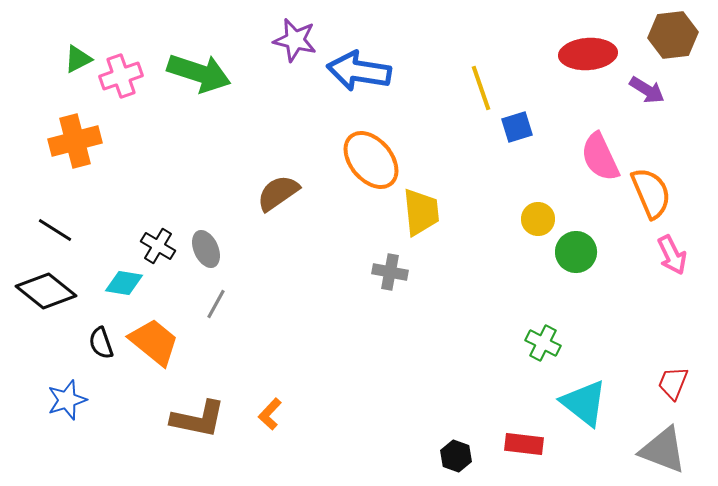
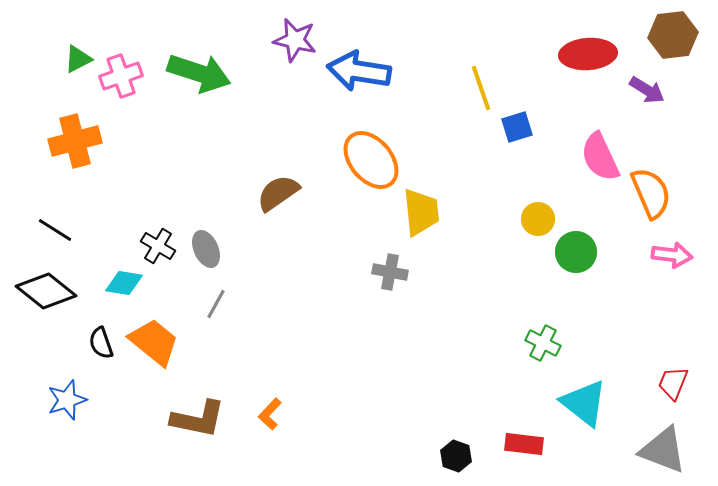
pink arrow: rotated 57 degrees counterclockwise
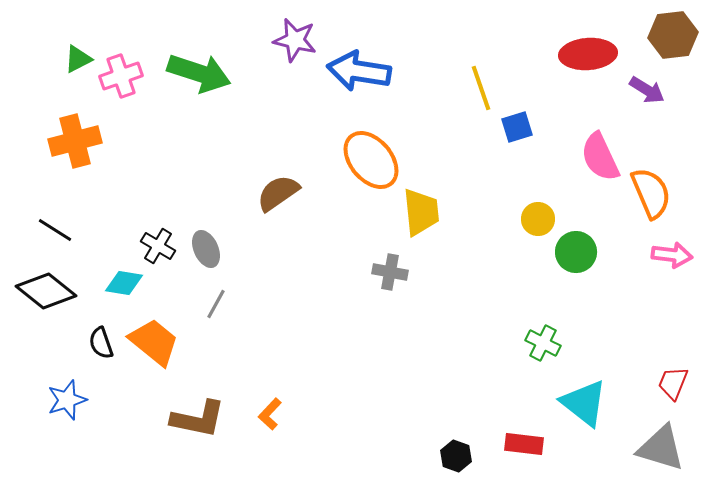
gray triangle: moved 2 px left, 2 px up; rotated 4 degrees counterclockwise
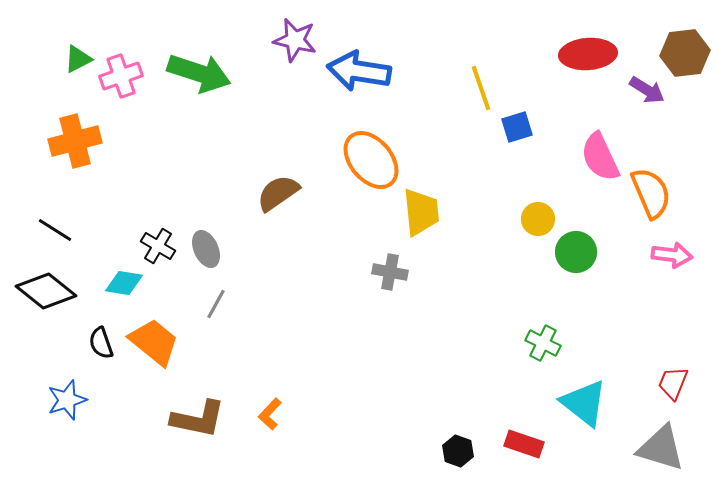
brown hexagon: moved 12 px right, 18 px down
red rectangle: rotated 12 degrees clockwise
black hexagon: moved 2 px right, 5 px up
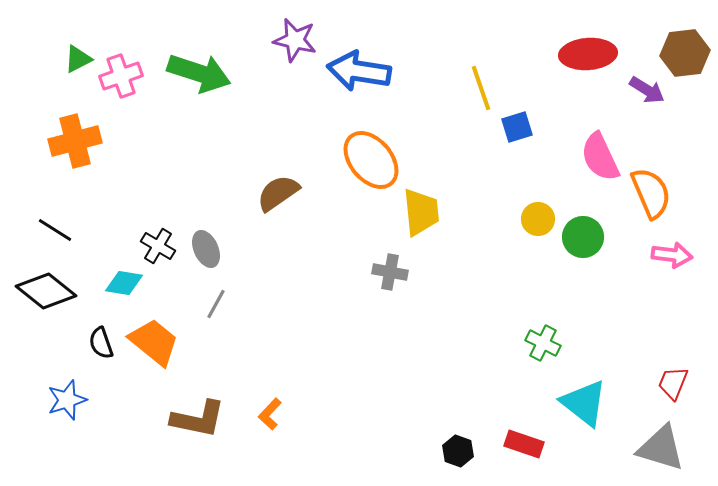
green circle: moved 7 px right, 15 px up
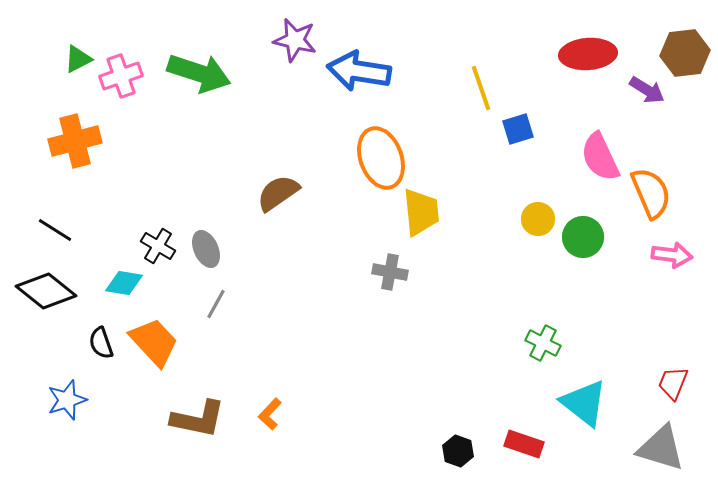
blue square: moved 1 px right, 2 px down
orange ellipse: moved 10 px right, 2 px up; rotated 20 degrees clockwise
orange trapezoid: rotated 8 degrees clockwise
